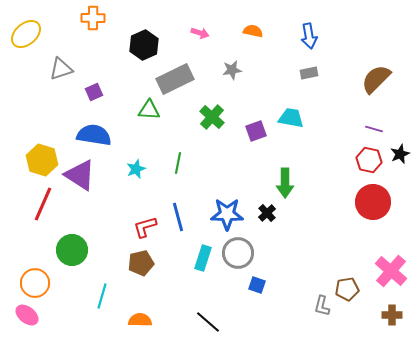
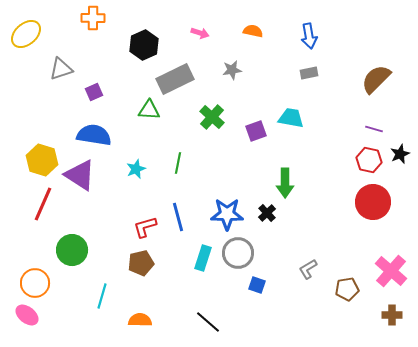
gray L-shape at (322, 306): moved 14 px left, 37 px up; rotated 45 degrees clockwise
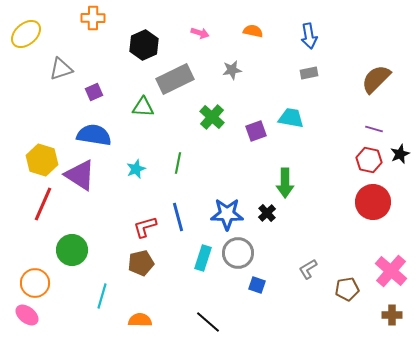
green triangle at (149, 110): moved 6 px left, 3 px up
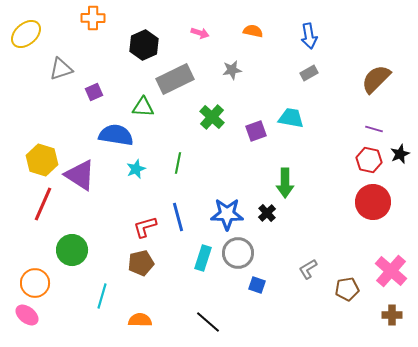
gray rectangle at (309, 73): rotated 18 degrees counterclockwise
blue semicircle at (94, 135): moved 22 px right
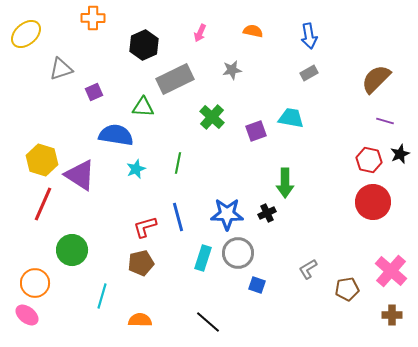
pink arrow at (200, 33): rotated 96 degrees clockwise
purple line at (374, 129): moved 11 px right, 8 px up
black cross at (267, 213): rotated 18 degrees clockwise
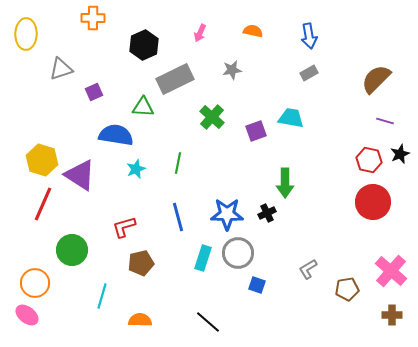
yellow ellipse at (26, 34): rotated 48 degrees counterclockwise
red L-shape at (145, 227): moved 21 px left
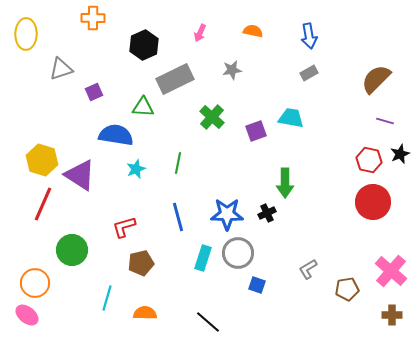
cyan line at (102, 296): moved 5 px right, 2 px down
orange semicircle at (140, 320): moved 5 px right, 7 px up
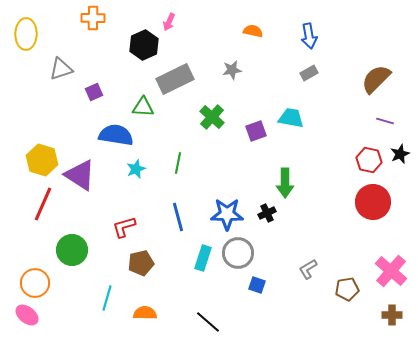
pink arrow at (200, 33): moved 31 px left, 11 px up
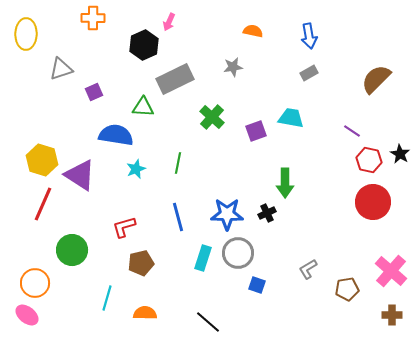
gray star at (232, 70): moved 1 px right, 3 px up
purple line at (385, 121): moved 33 px left, 10 px down; rotated 18 degrees clockwise
black star at (400, 154): rotated 18 degrees counterclockwise
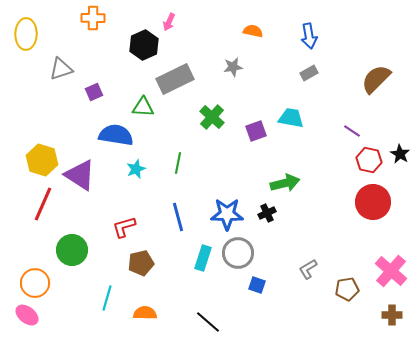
green arrow at (285, 183): rotated 104 degrees counterclockwise
